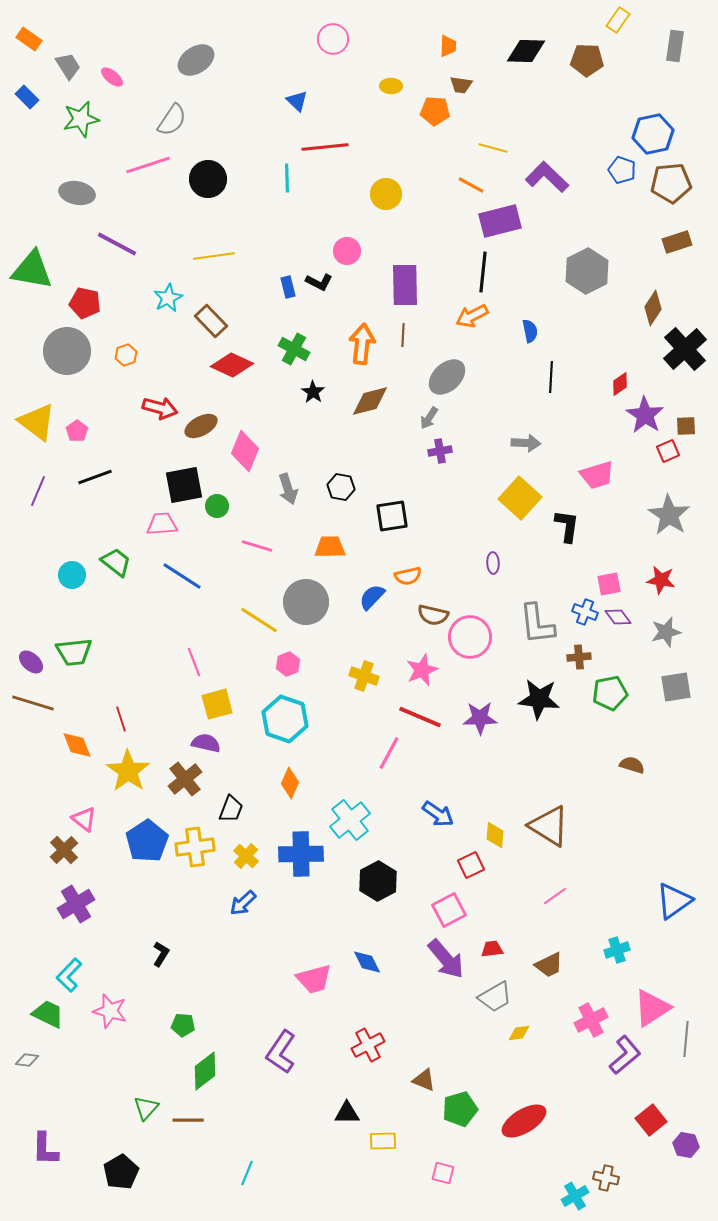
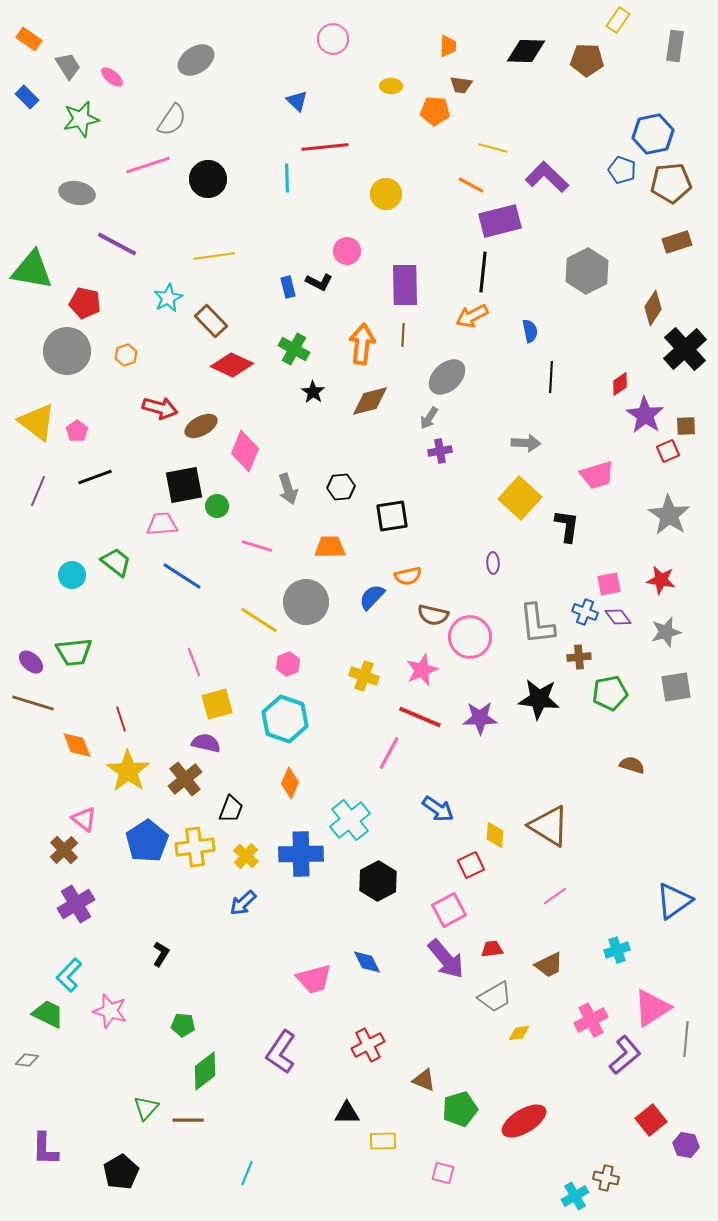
black hexagon at (341, 487): rotated 16 degrees counterclockwise
blue arrow at (438, 814): moved 5 px up
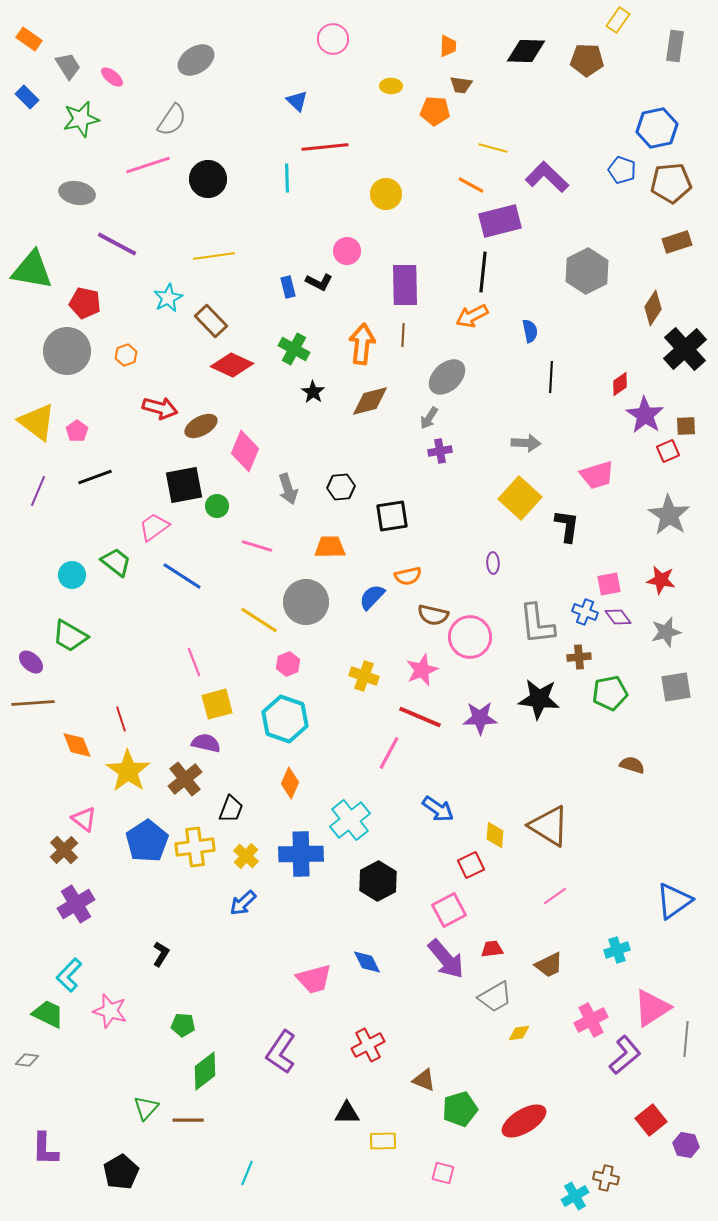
blue hexagon at (653, 134): moved 4 px right, 6 px up
pink trapezoid at (162, 524): moved 8 px left, 3 px down; rotated 32 degrees counterclockwise
green trapezoid at (74, 652): moved 4 px left, 16 px up; rotated 36 degrees clockwise
brown line at (33, 703): rotated 21 degrees counterclockwise
